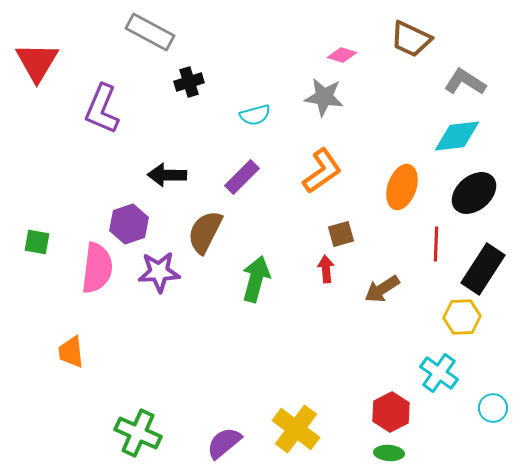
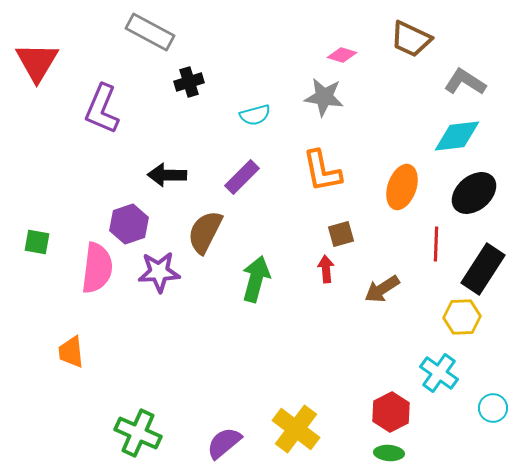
orange L-shape: rotated 114 degrees clockwise
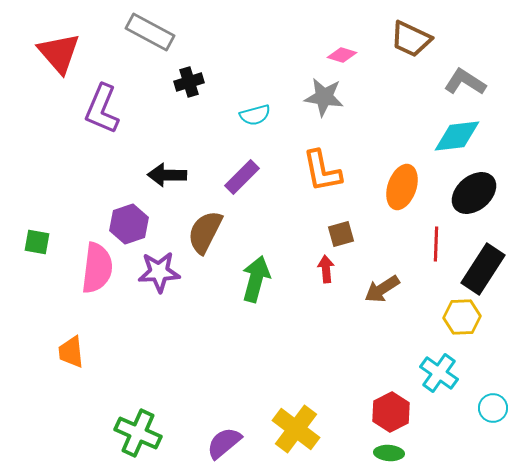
red triangle: moved 22 px right, 9 px up; rotated 12 degrees counterclockwise
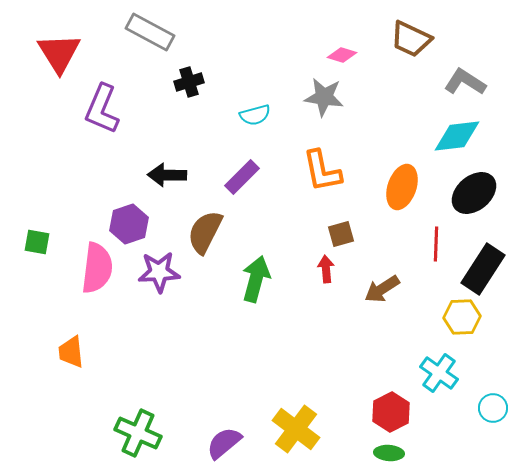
red triangle: rotated 9 degrees clockwise
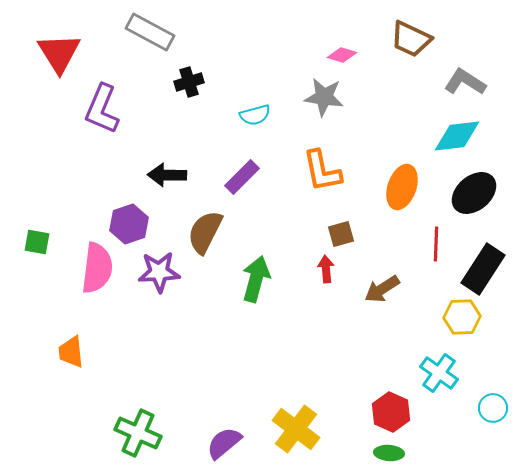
red hexagon: rotated 9 degrees counterclockwise
